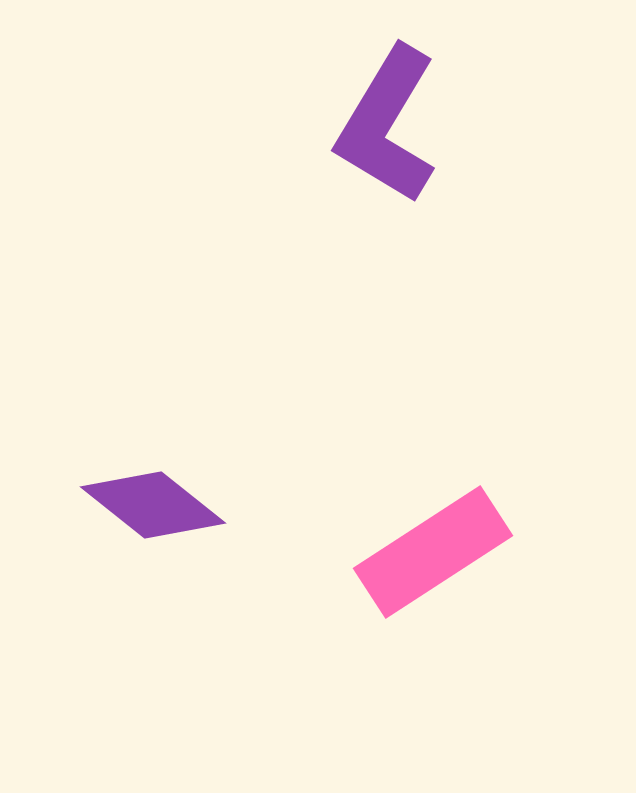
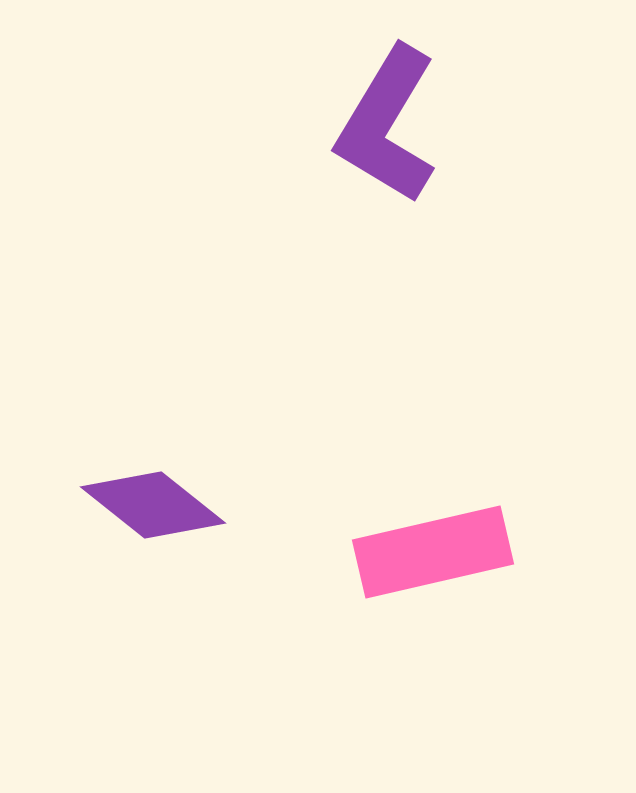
pink rectangle: rotated 20 degrees clockwise
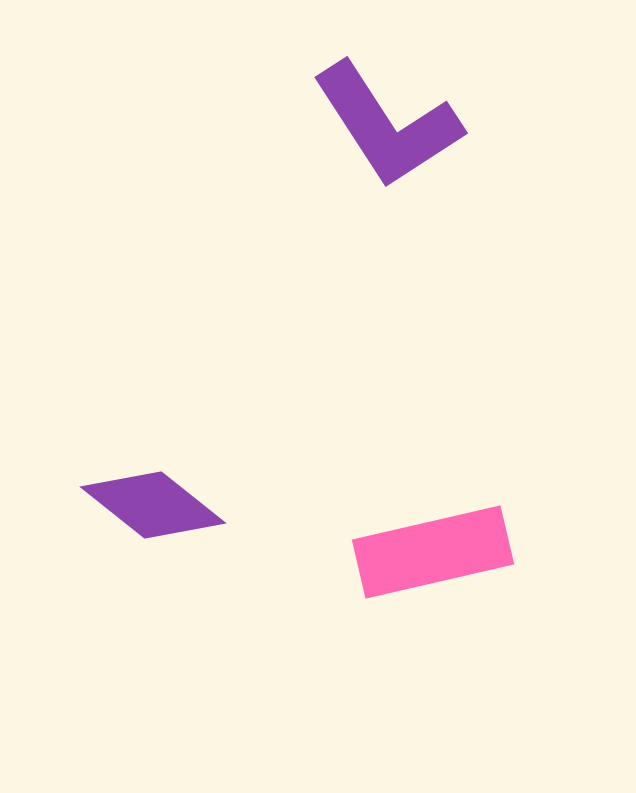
purple L-shape: rotated 64 degrees counterclockwise
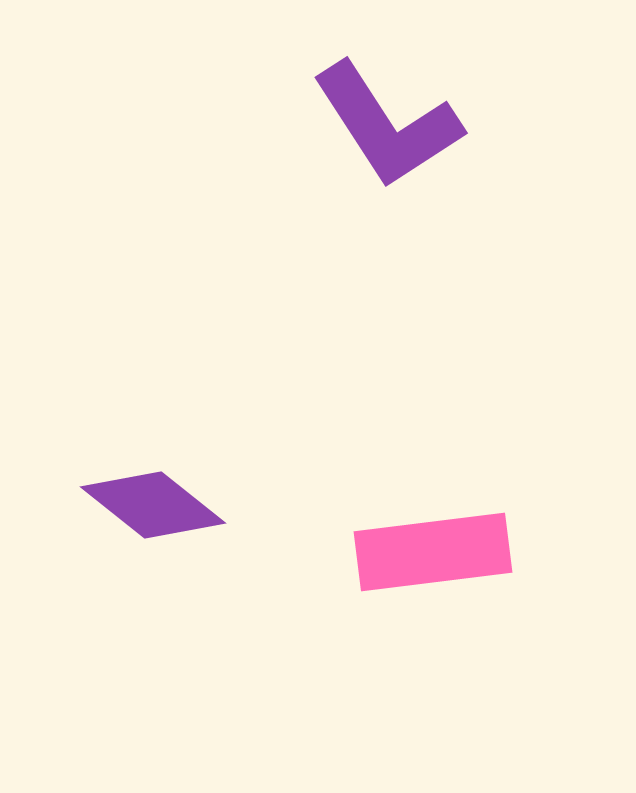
pink rectangle: rotated 6 degrees clockwise
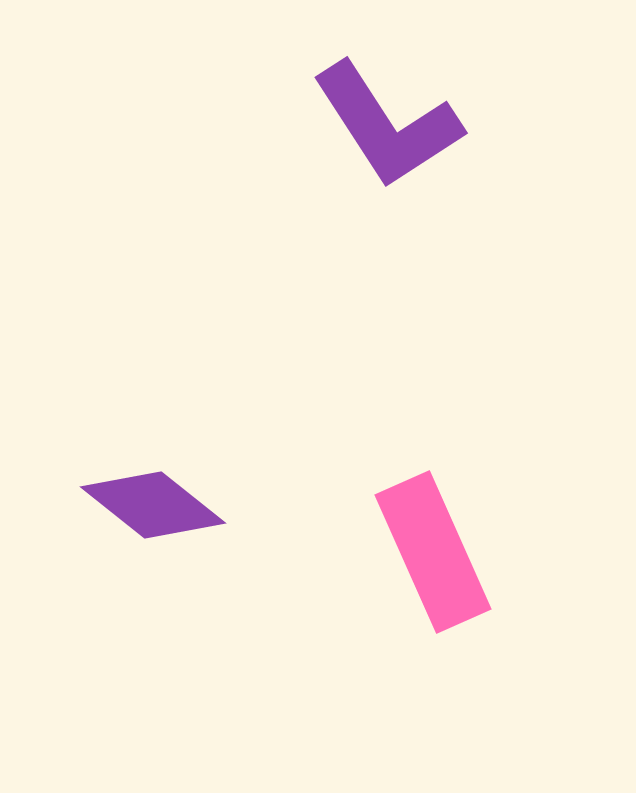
pink rectangle: rotated 73 degrees clockwise
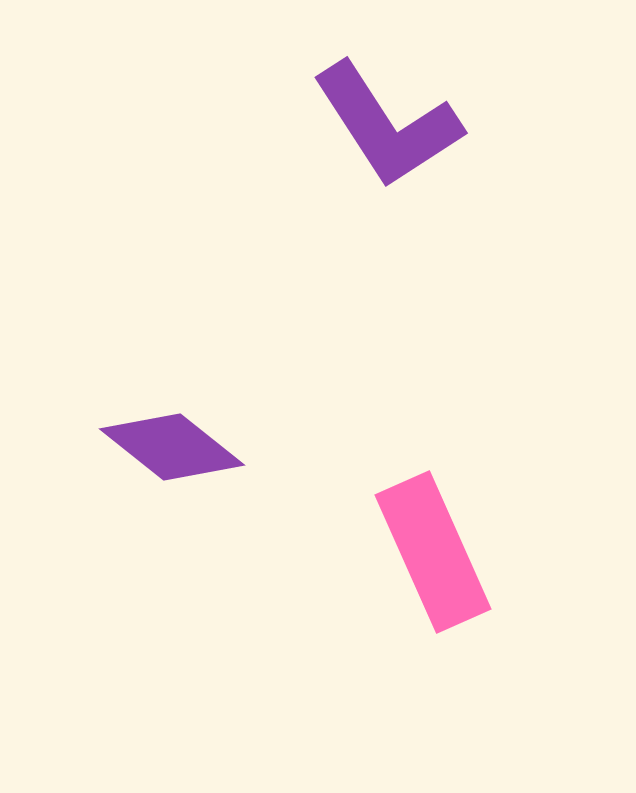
purple diamond: moved 19 px right, 58 px up
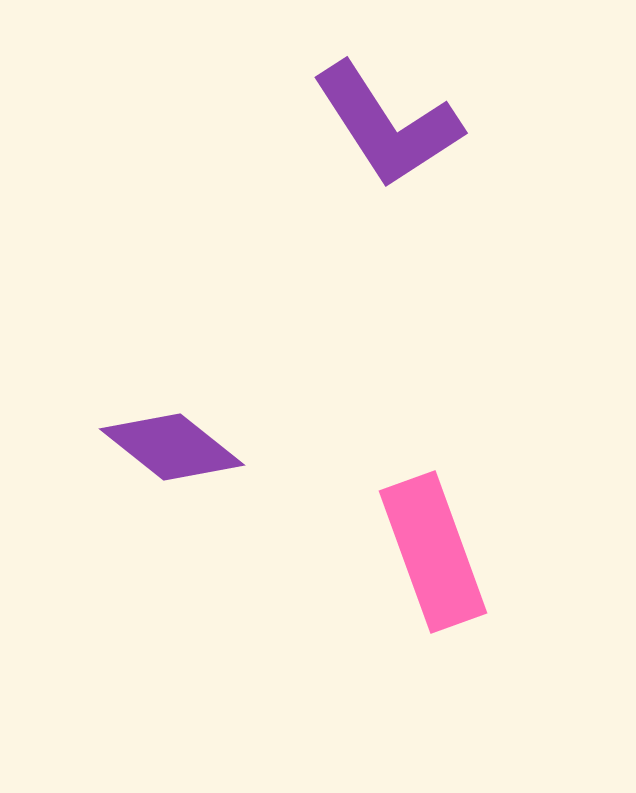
pink rectangle: rotated 4 degrees clockwise
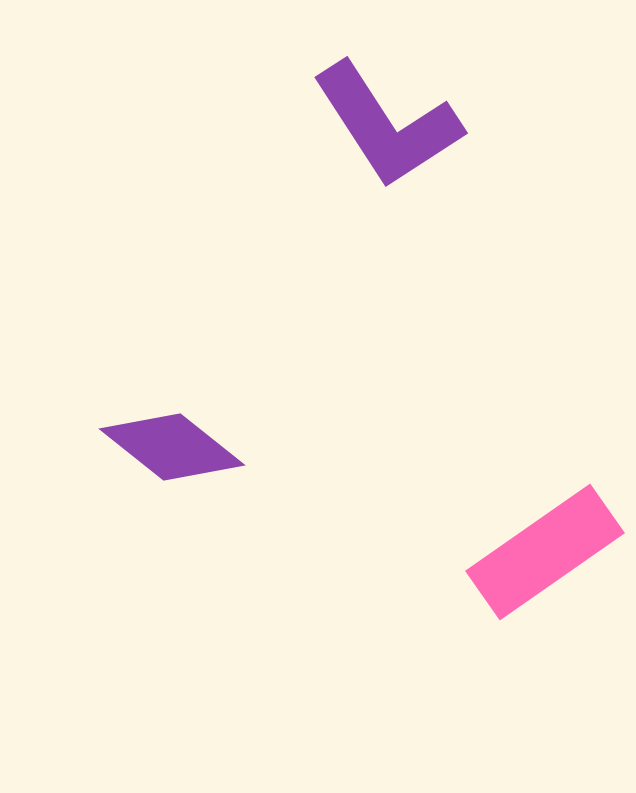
pink rectangle: moved 112 px right; rotated 75 degrees clockwise
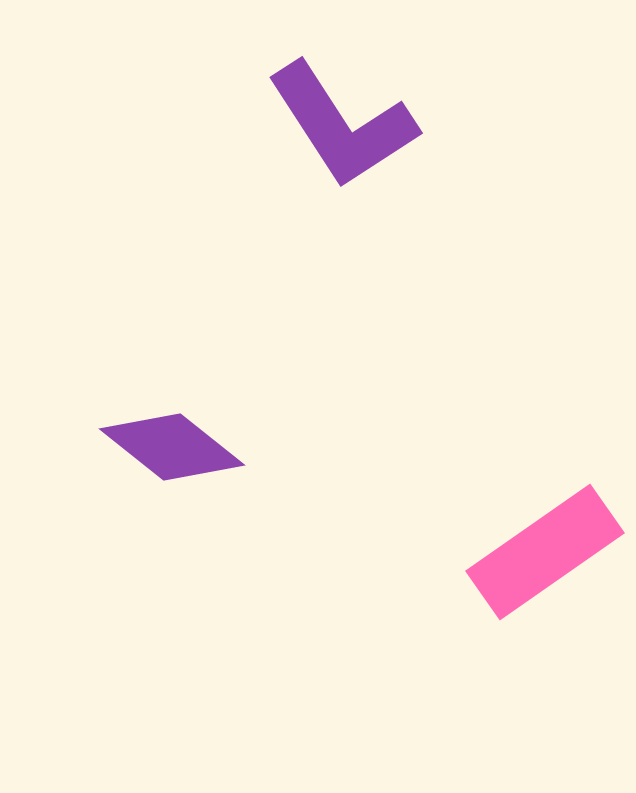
purple L-shape: moved 45 px left
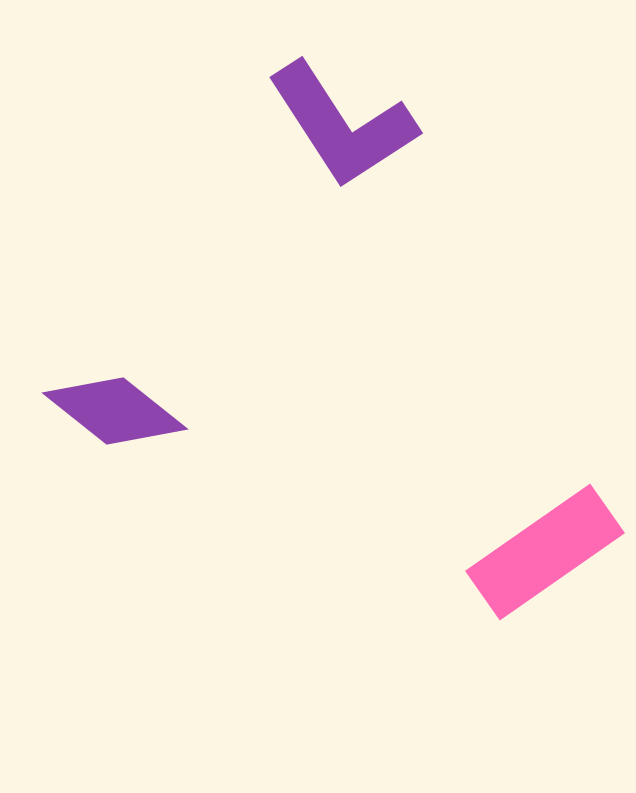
purple diamond: moved 57 px left, 36 px up
